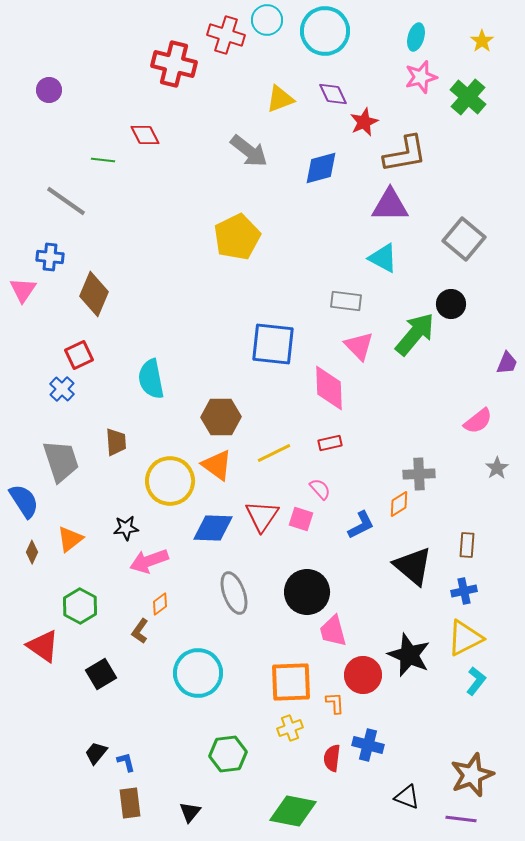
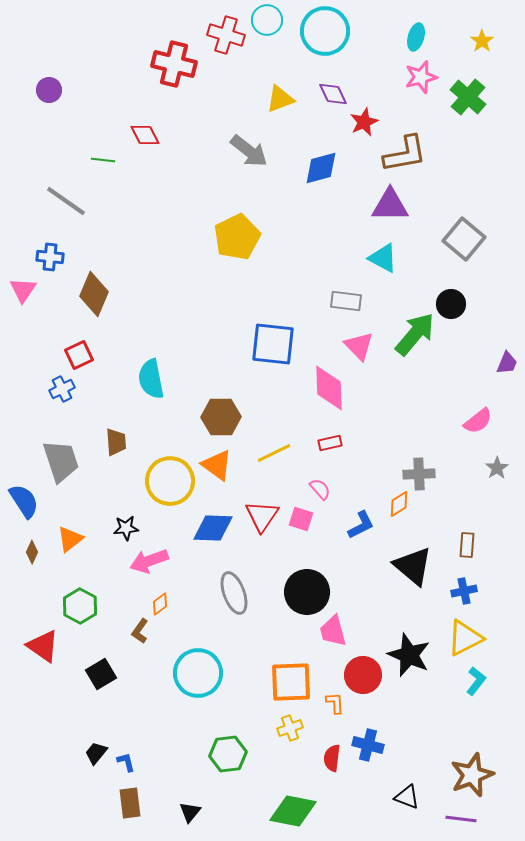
blue cross at (62, 389): rotated 20 degrees clockwise
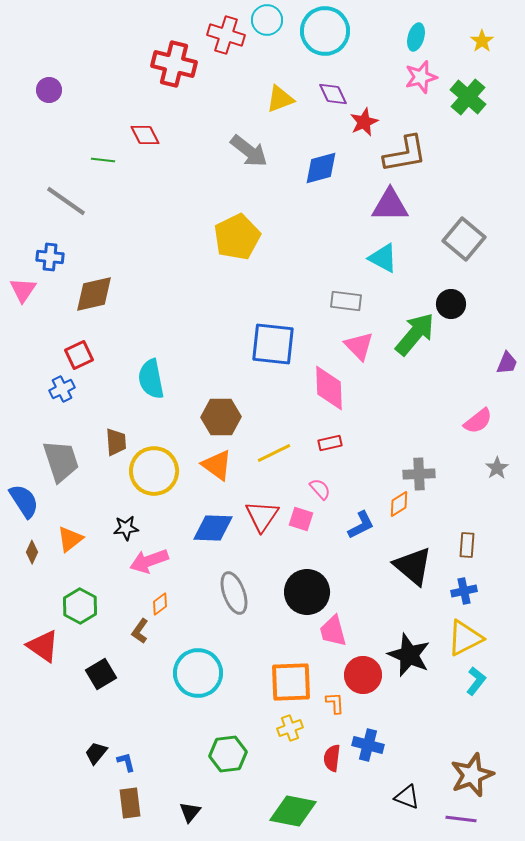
brown diamond at (94, 294): rotated 54 degrees clockwise
yellow circle at (170, 481): moved 16 px left, 10 px up
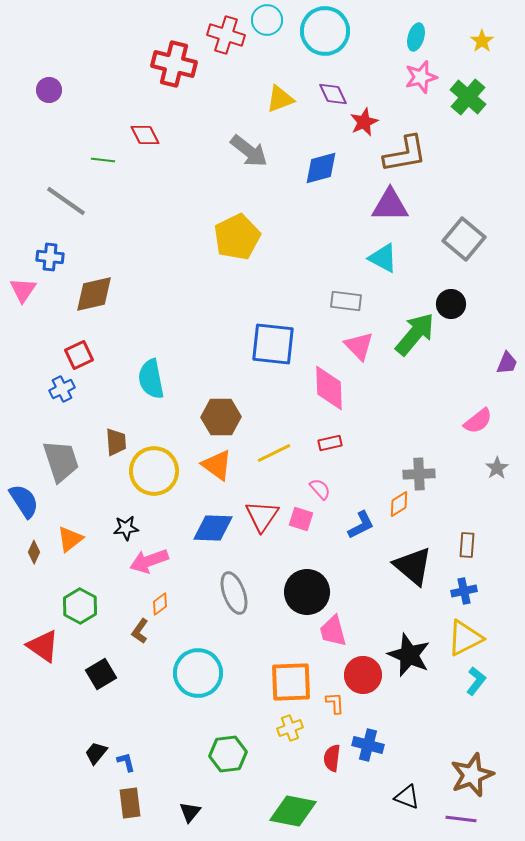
brown diamond at (32, 552): moved 2 px right
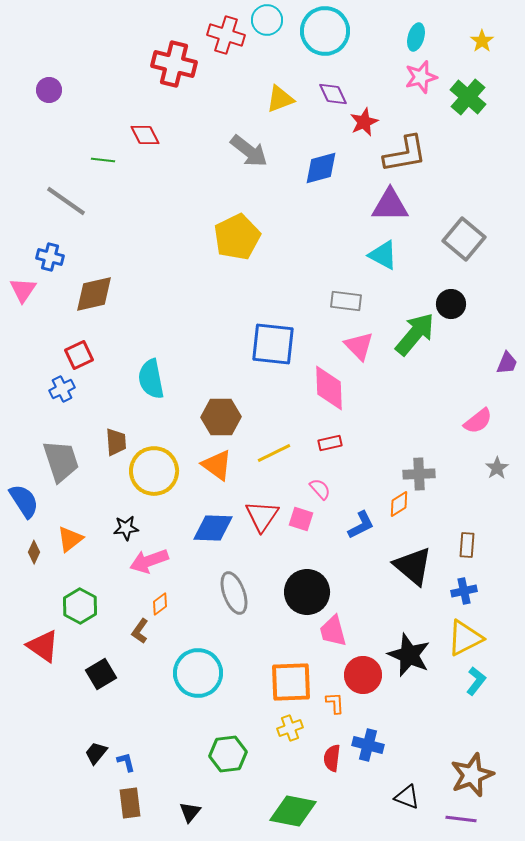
blue cross at (50, 257): rotated 8 degrees clockwise
cyan triangle at (383, 258): moved 3 px up
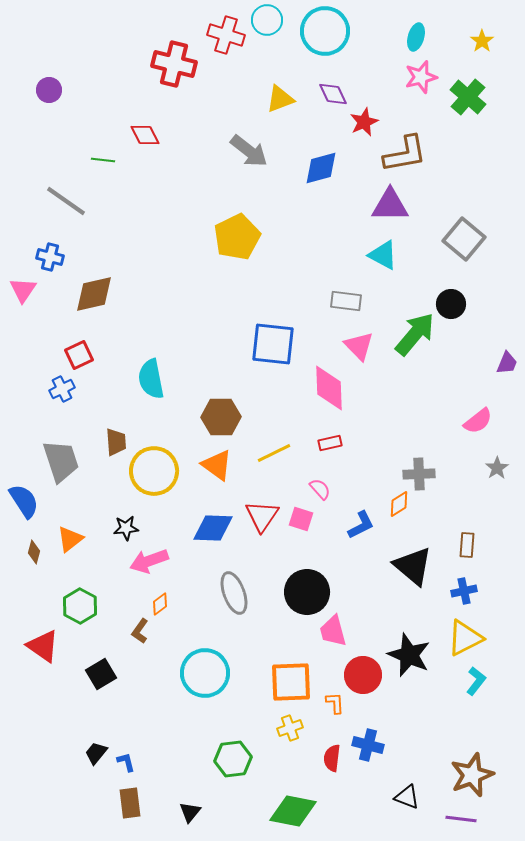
brown diamond at (34, 552): rotated 10 degrees counterclockwise
cyan circle at (198, 673): moved 7 px right
green hexagon at (228, 754): moved 5 px right, 5 px down
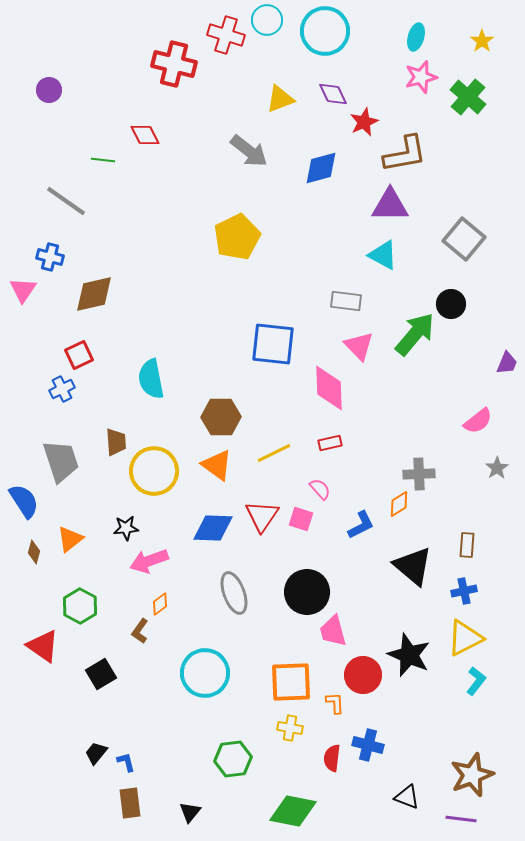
yellow cross at (290, 728): rotated 30 degrees clockwise
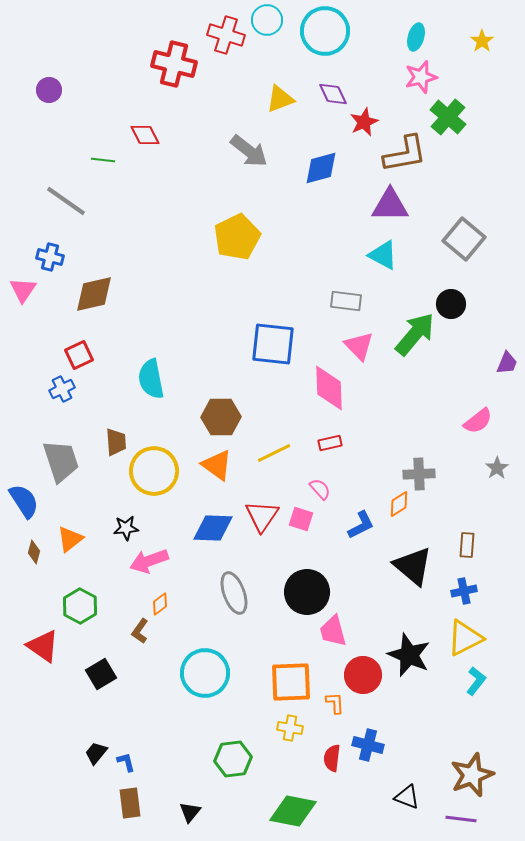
green cross at (468, 97): moved 20 px left, 20 px down
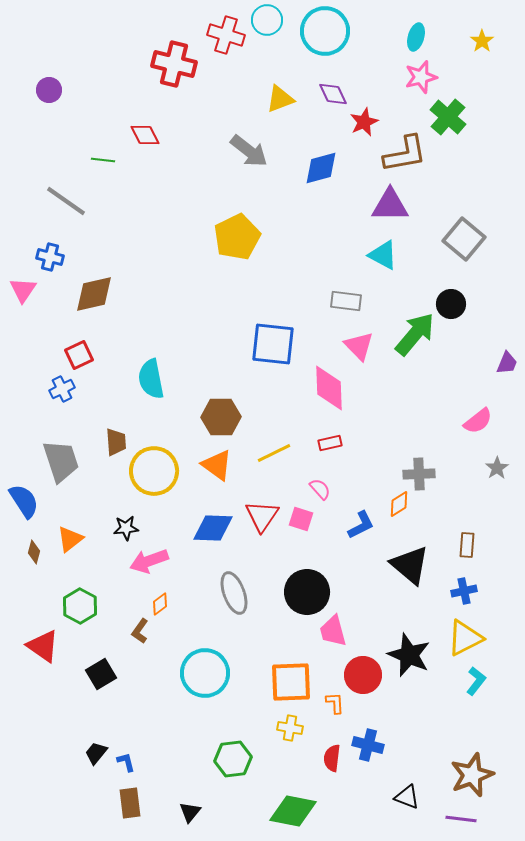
black triangle at (413, 566): moved 3 px left, 1 px up
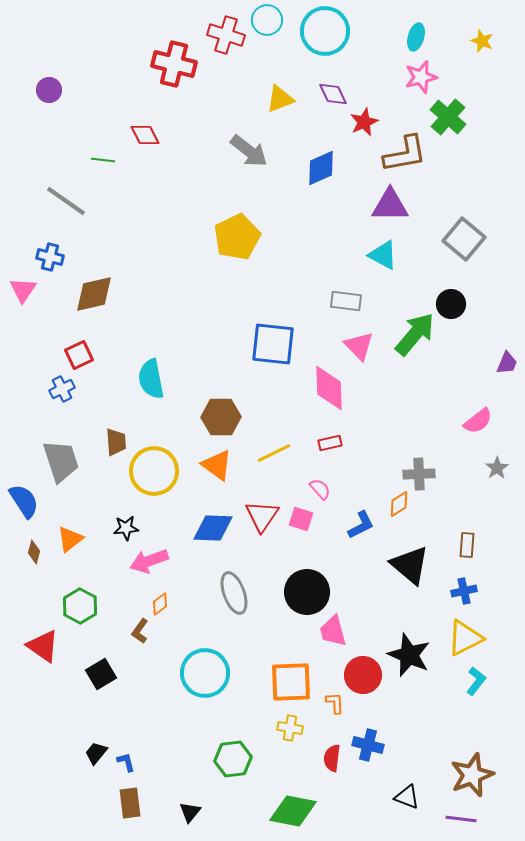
yellow star at (482, 41): rotated 15 degrees counterclockwise
blue diamond at (321, 168): rotated 9 degrees counterclockwise
